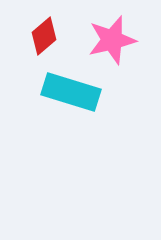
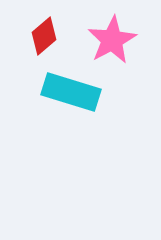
pink star: rotated 15 degrees counterclockwise
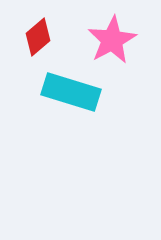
red diamond: moved 6 px left, 1 px down
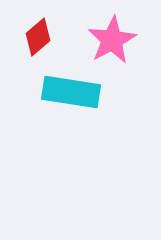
cyan rectangle: rotated 8 degrees counterclockwise
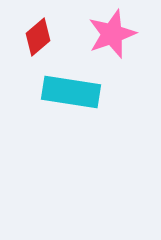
pink star: moved 6 px up; rotated 9 degrees clockwise
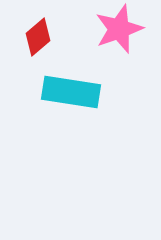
pink star: moved 7 px right, 5 px up
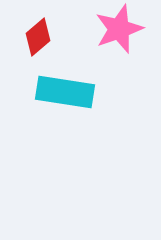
cyan rectangle: moved 6 px left
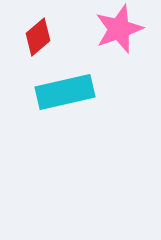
cyan rectangle: rotated 22 degrees counterclockwise
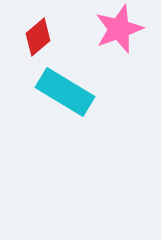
cyan rectangle: rotated 44 degrees clockwise
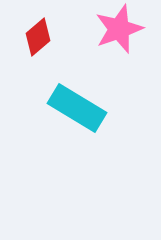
cyan rectangle: moved 12 px right, 16 px down
